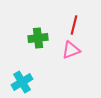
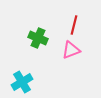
green cross: rotated 30 degrees clockwise
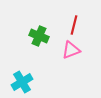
green cross: moved 1 px right, 2 px up
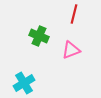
red line: moved 11 px up
cyan cross: moved 2 px right, 1 px down
